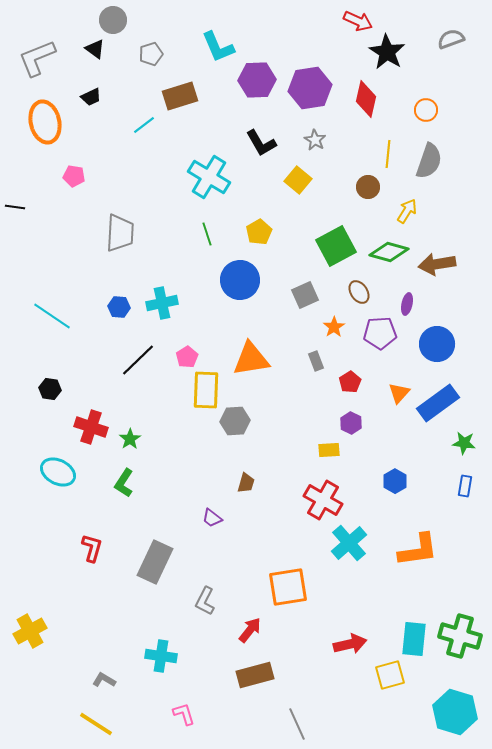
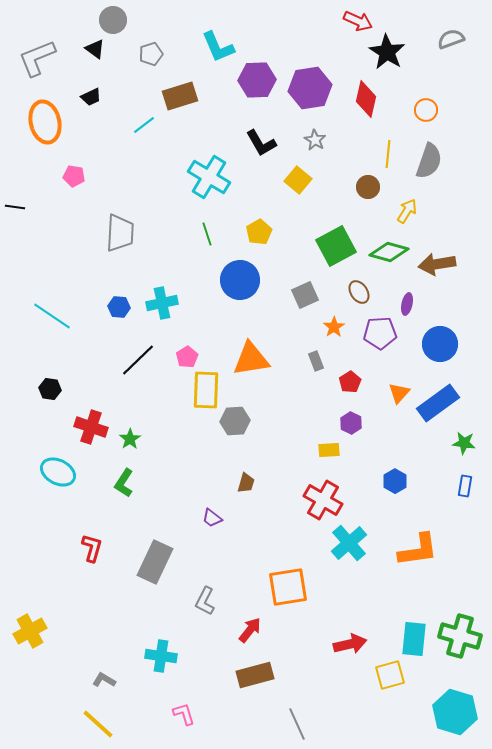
blue circle at (437, 344): moved 3 px right
yellow line at (96, 724): moved 2 px right; rotated 9 degrees clockwise
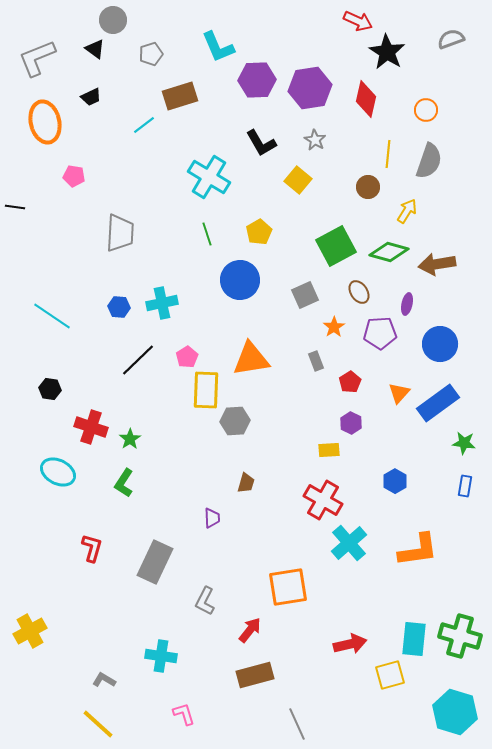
purple trapezoid at (212, 518): rotated 130 degrees counterclockwise
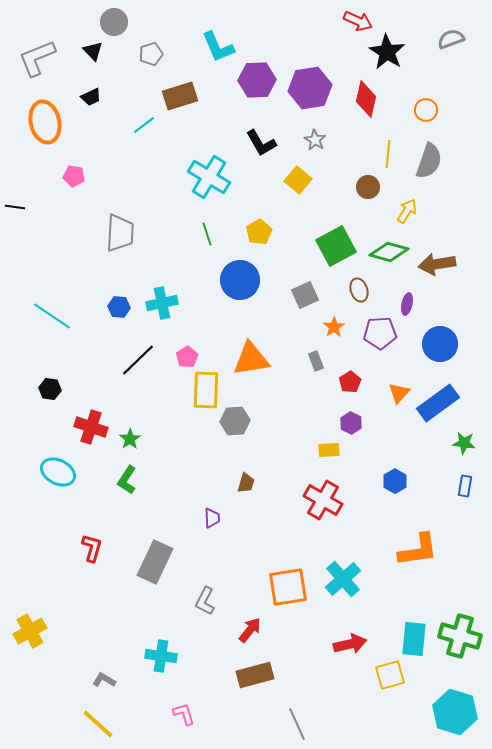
gray circle at (113, 20): moved 1 px right, 2 px down
black triangle at (95, 49): moved 2 px left, 2 px down; rotated 10 degrees clockwise
brown ellipse at (359, 292): moved 2 px up; rotated 15 degrees clockwise
green L-shape at (124, 483): moved 3 px right, 3 px up
cyan cross at (349, 543): moved 6 px left, 36 px down
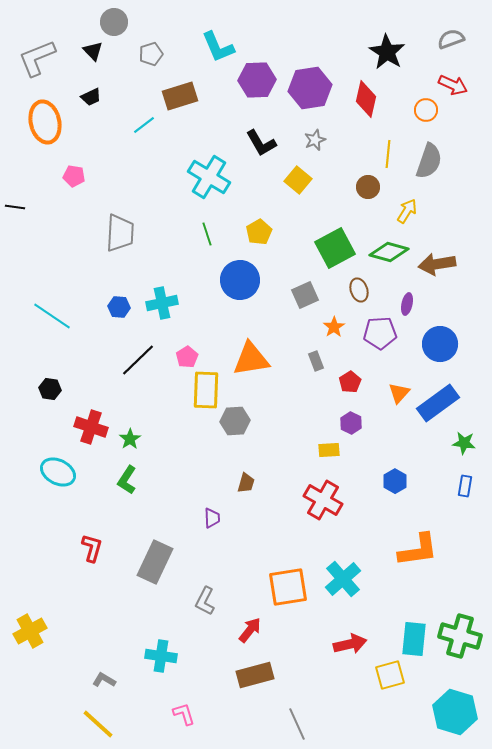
red arrow at (358, 21): moved 95 px right, 64 px down
gray star at (315, 140): rotated 20 degrees clockwise
green square at (336, 246): moved 1 px left, 2 px down
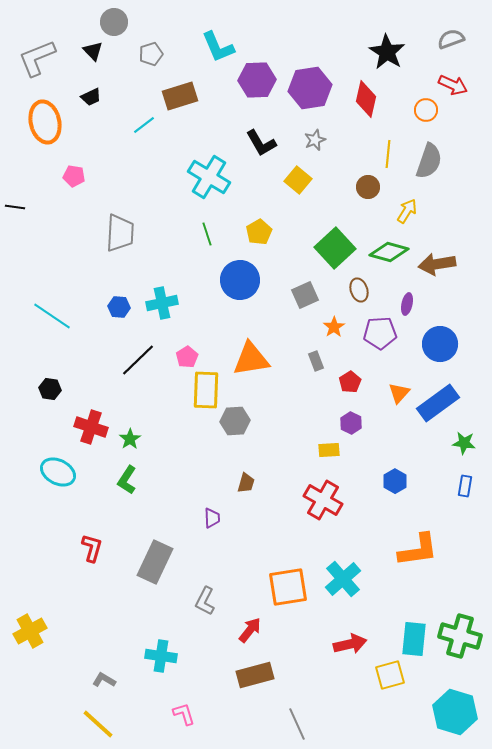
green square at (335, 248): rotated 15 degrees counterclockwise
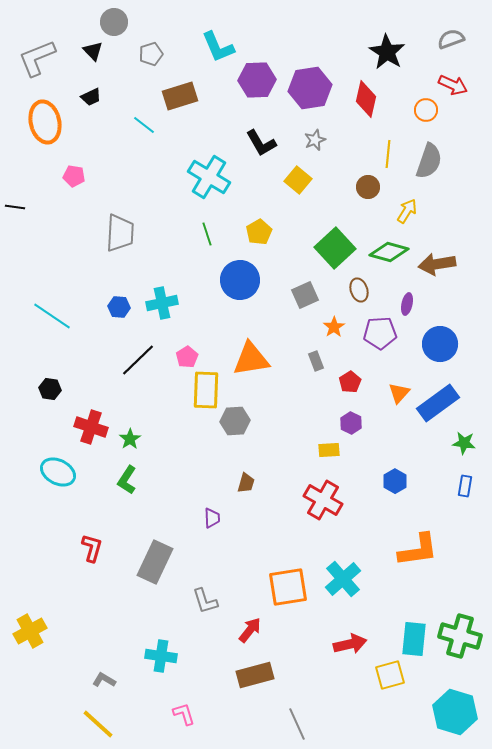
cyan line at (144, 125): rotated 75 degrees clockwise
gray L-shape at (205, 601): rotated 44 degrees counterclockwise
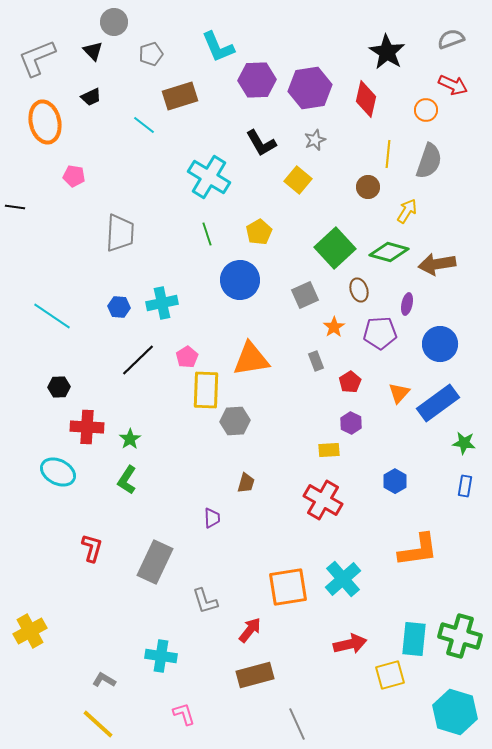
black hexagon at (50, 389): moved 9 px right, 2 px up; rotated 10 degrees counterclockwise
red cross at (91, 427): moved 4 px left; rotated 16 degrees counterclockwise
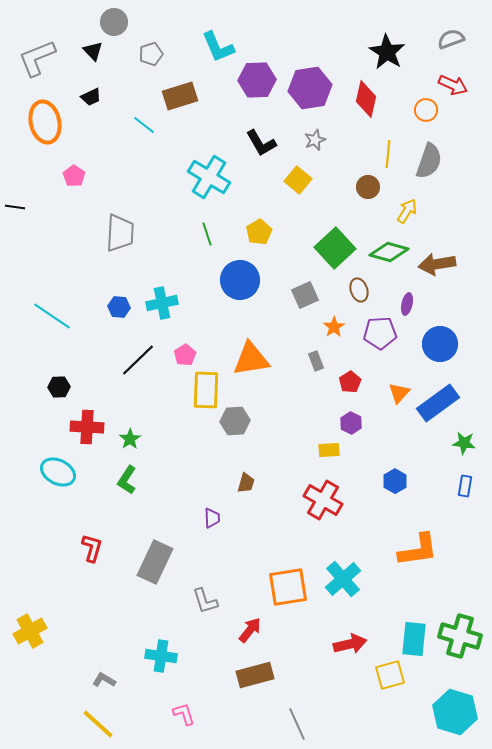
pink pentagon at (74, 176): rotated 25 degrees clockwise
pink pentagon at (187, 357): moved 2 px left, 2 px up
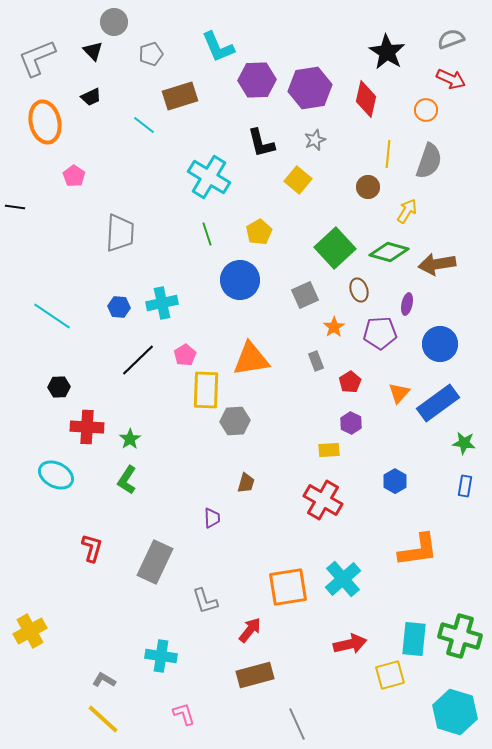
red arrow at (453, 85): moved 2 px left, 6 px up
black L-shape at (261, 143): rotated 16 degrees clockwise
cyan ellipse at (58, 472): moved 2 px left, 3 px down
yellow line at (98, 724): moved 5 px right, 5 px up
